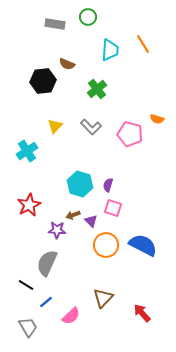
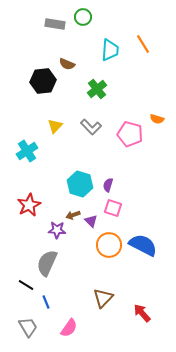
green circle: moved 5 px left
orange circle: moved 3 px right
blue line: rotated 72 degrees counterclockwise
pink semicircle: moved 2 px left, 12 px down; rotated 12 degrees counterclockwise
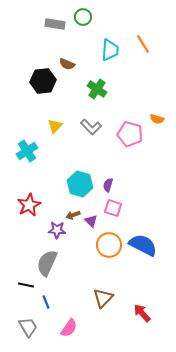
green cross: rotated 18 degrees counterclockwise
black line: rotated 21 degrees counterclockwise
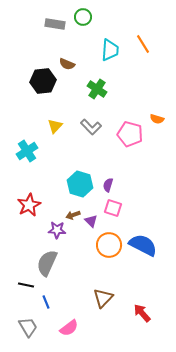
pink semicircle: rotated 18 degrees clockwise
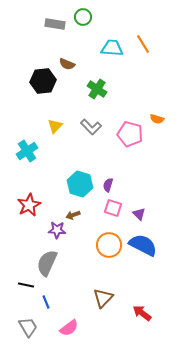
cyan trapezoid: moved 2 px right, 2 px up; rotated 90 degrees counterclockwise
purple triangle: moved 48 px right, 7 px up
red arrow: rotated 12 degrees counterclockwise
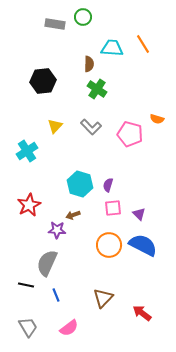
brown semicircle: moved 22 px right; rotated 112 degrees counterclockwise
pink square: rotated 24 degrees counterclockwise
blue line: moved 10 px right, 7 px up
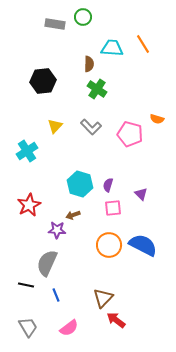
purple triangle: moved 2 px right, 20 px up
red arrow: moved 26 px left, 7 px down
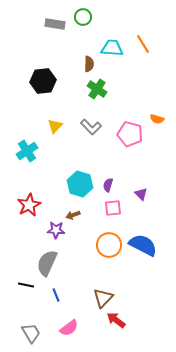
purple star: moved 1 px left
gray trapezoid: moved 3 px right, 6 px down
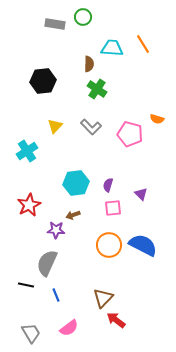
cyan hexagon: moved 4 px left, 1 px up; rotated 25 degrees counterclockwise
